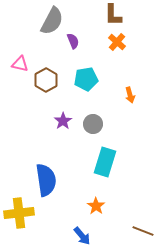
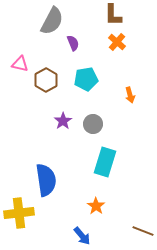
purple semicircle: moved 2 px down
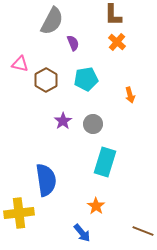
blue arrow: moved 3 px up
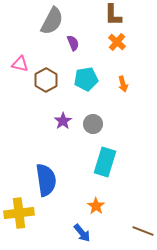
orange arrow: moved 7 px left, 11 px up
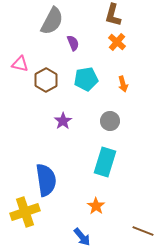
brown L-shape: rotated 15 degrees clockwise
gray circle: moved 17 px right, 3 px up
yellow cross: moved 6 px right, 1 px up; rotated 12 degrees counterclockwise
blue arrow: moved 4 px down
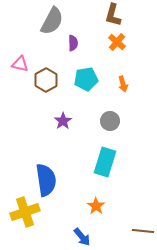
purple semicircle: rotated 21 degrees clockwise
brown line: rotated 15 degrees counterclockwise
